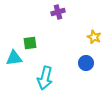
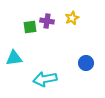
purple cross: moved 11 px left, 9 px down; rotated 24 degrees clockwise
yellow star: moved 22 px left, 19 px up; rotated 24 degrees clockwise
green square: moved 16 px up
cyan arrow: moved 1 px down; rotated 65 degrees clockwise
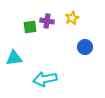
blue circle: moved 1 px left, 16 px up
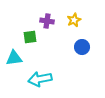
yellow star: moved 2 px right, 2 px down
green square: moved 10 px down
blue circle: moved 3 px left
cyan arrow: moved 5 px left
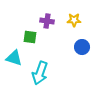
yellow star: rotated 24 degrees clockwise
green square: rotated 16 degrees clockwise
cyan triangle: rotated 24 degrees clockwise
cyan arrow: moved 6 px up; rotated 60 degrees counterclockwise
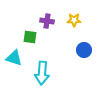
blue circle: moved 2 px right, 3 px down
cyan arrow: moved 2 px right; rotated 15 degrees counterclockwise
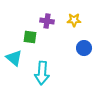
blue circle: moved 2 px up
cyan triangle: rotated 24 degrees clockwise
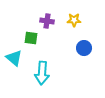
green square: moved 1 px right, 1 px down
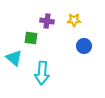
blue circle: moved 2 px up
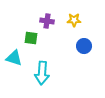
cyan triangle: rotated 24 degrees counterclockwise
